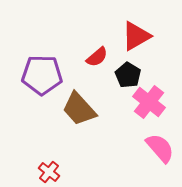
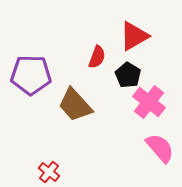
red triangle: moved 2 px left
red semicircle: rotated 30 degrees counterclockwise
purple pentagon: moved 11 px left
brown trapezoid: moved 4 px left, 4 px up
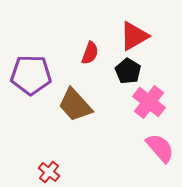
red semicircle: moved 7 px left, 4 px up
black pentagon: moved 4 px up
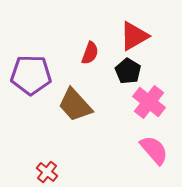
pink semicircle: moved 6 px left, 2 px down
red cross: moved 2 px left
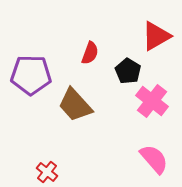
red triangle: moved 22 px right
pink cross: moved 3 px right, 1 px up
pink semicircle: moved 9 px down
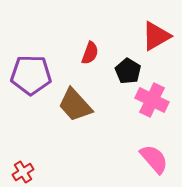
pink cross: moved 1 px up; rotated 12 degrees counterclockwise
red cross: moved 24 px left; rotated 20 degrees clockwise
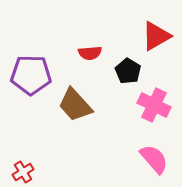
red semicircle: rotated 65 degrees clockwise
pink cross: moved 2 px right, 5 px down
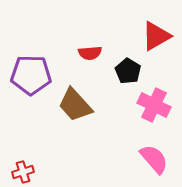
red cross: rotated 15 degrees clockwise
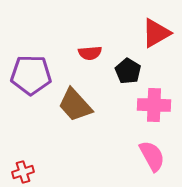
red triangle: moved 3 px up
pink cross: rotated 24 degrees counterclockwise
pink semicircle: moved 2 px left, 3 px up; rotated 12 degrees clockwise
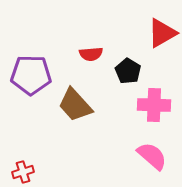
red triangle: moved 6 px right
red semicircle: moved 1 px right, 1 px down
pink semicircle: rotated 20 degrees counterclockwise
